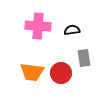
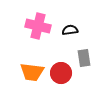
pink cross: rotated 10 degrees clockwise
black semicircle: moved 2 px left
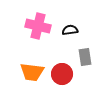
gray rectangle: moved 1 px right, 1 px up
red circle: moved 1 px right, 1 px down
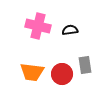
gray rectangle: moved 8 px down
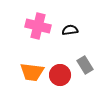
gray rectangle: rotated 24 degrees counterclockwise
red circle: moved 2 px left, 1 px down
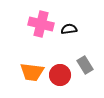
pink cross: moved 3 px right, 2 px up
black semicircle: moved 1 px left, 1 px up
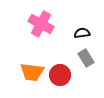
pink cross: rotated 15 degrees clockwise
black semicircle: moved 13 px right, 4 px down
gray rectangle: moved 1 px right, 7 px up
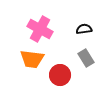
pink cross: moved 1 px left, 5 px down
black semicircle: moved 2 px right, 4 px up
orange trapezoid: moved 13 px up
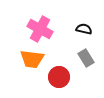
black semicircle: rotated 21 degrees clockwise
red circle: moved 1 px left, 2 px down
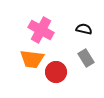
pink cross: moved 1 px right, 1 px down
red circle: moved 3 px left, 5 px up
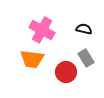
pink cross: moved 1 px right
red circle: moved 10 px right
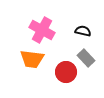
black semicircle: moved 1 px left, 2 px down
gray rectangle: rotated 12 degrees counterclockwise
